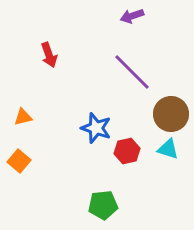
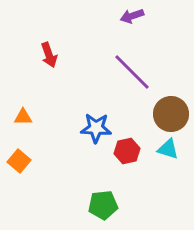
orange triangle: rotated 12 degrees clockwise
blue star: rotated 16 degrees counterclockwise
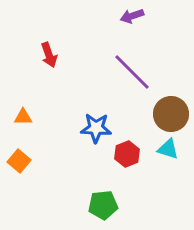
red hexagon: moved 3 px down; rotated 10 degrees counterclockwise
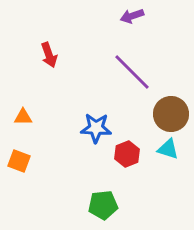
orange square: rotated 20 degrees counterclockwise
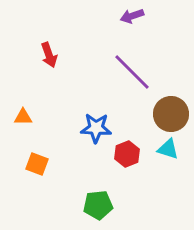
orange square: moved 18 px right, 3 px down
green pentagon: moved 5 px left
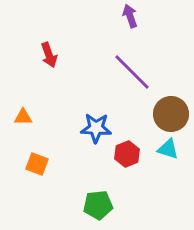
purple arrow: moved 2 px left; rotated 90 degrees clockwise
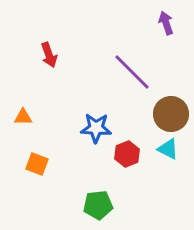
purple arrow: moved 36 px right, 7 px down
cyan triangle: rotated 10 degrees clockwise
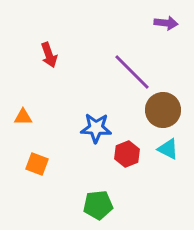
purple arrow: rotated 115 degrees clockwise
brown circle: moved 8 px left, 4 px up
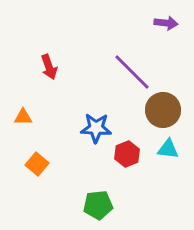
red arrow: moved 12 px down
cyan triangle: rotated 20 degrees counterclockwise
orange square: rotated 20 degrees clockwise
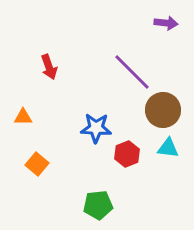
cyan triangle: moved 1 px up
